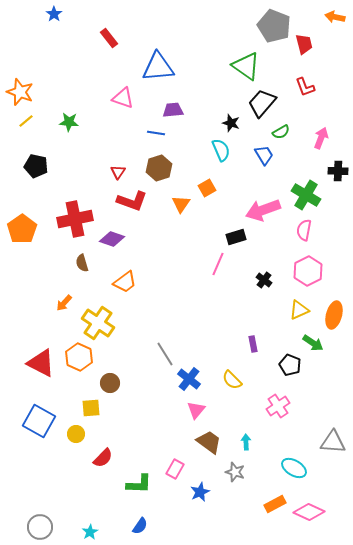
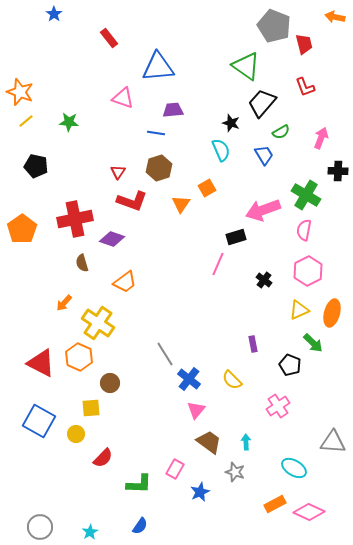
orange ellipse at (334, 315): moved 2 px left, 2 px up
green arrow at (313, 343): rotated 10 degrees clockwise
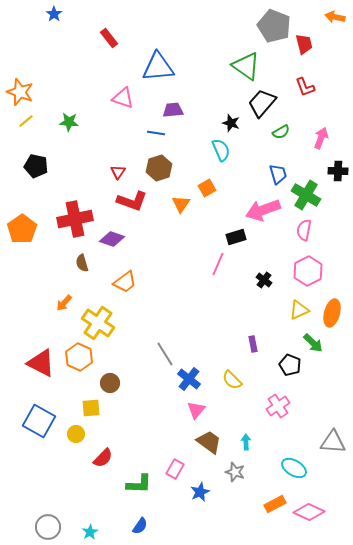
blue trapezoid at (264, 155): moved 14 px right, 19 px down; rotated 15 degrees clockwise
gray circle at (40, 527): moved 8 px right
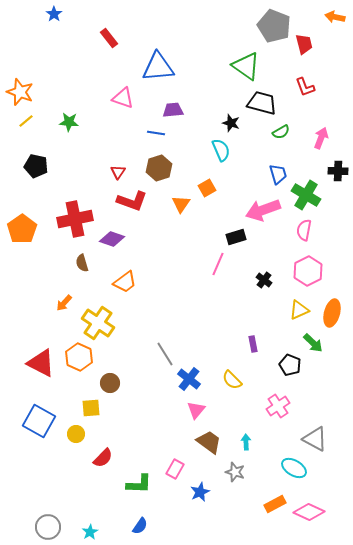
black trapezoid at (262, 103): rotated 64 degrees clockwise
gray triangle at (333, 442): moved 18 px left, 3 px up; rotated 24 degrees clockwise
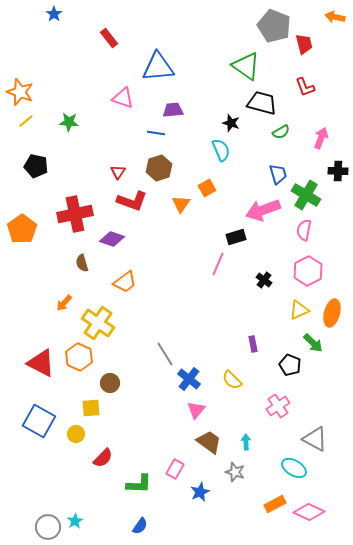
red cross at (75, 219): moved 5 px up
cyan star at (90, 532): moved 15 px left, 11 px up
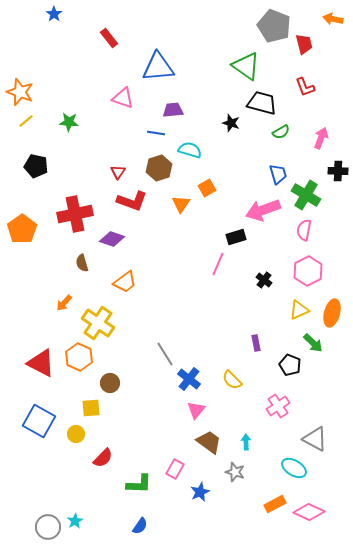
orange arrow at (335, 17): moved 2 px left, 2 px down
cyan semicircle at (221, 150): moved 31 px left; rotated 50 degrees counterclockwise
purple rectangle at (253, 344): moved 3 px right, 1 px up
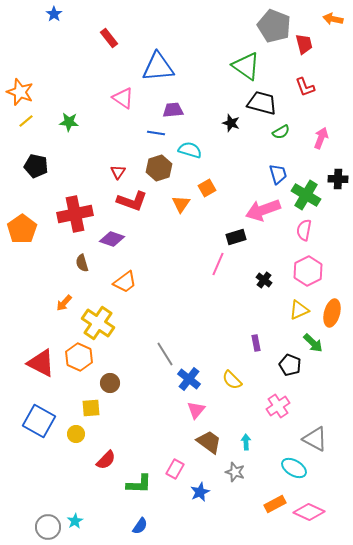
pink triangle at (123, 98): rotated 15 degrees clockwise
black cross at (338, 171): moved 8 px down
red semicircle at (103, 458): moved 3 px right, 2 px down
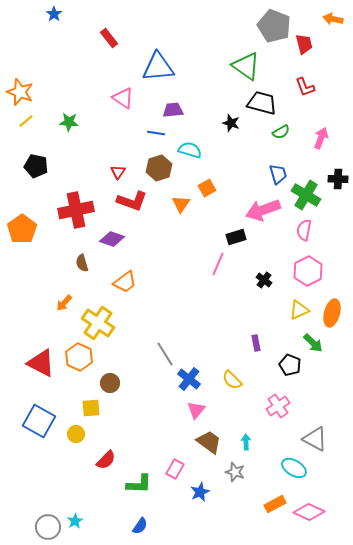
red cross at (75, 214): moved 1 px right, 4 px up
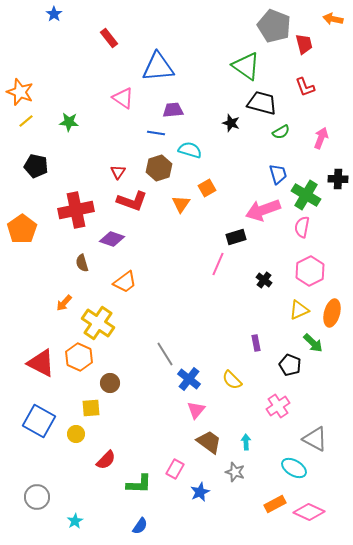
pink semicircle at (304, 230): moved 2 px left, 3 px up
pink hexagon at (308, 271): moved 2 px right
gray circle at (48, 527): moved 11 px left, 30 px up
